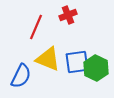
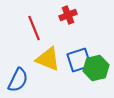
red line: moved 2 px left, 1 px down; rotated 45 degrees counterclockwise
blue square: moved 2 px right, 2 px up; rotated 10 degrees counterclockwise
green hexagon: rotated 20 degrees clockwise
blue semicircle: moved 3 px left, 4 px down
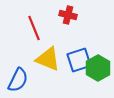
red cross: rotated 36 degrees clockwise
green hexagon: moved 2 px right; rotated 15 degrees counterclockwise
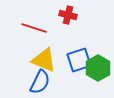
red line: rotated 50 degrees counterclockwise
yellow triangle: moved 4 px left, 1 px down
blue semicircle: moved 22 px right, 2 px down
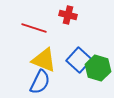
blue square: rotated 30 degrees counterclockwise
green hexagon: rotated 15 degrees counterclockwise
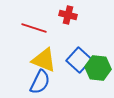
green hexagon: rotated 10 degrees counterclockwise
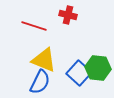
red line: moved 2 px up
blue square: moved 13 px down
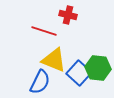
red line: moved 10 px right, 5 px down
yellow triangle: moved 10 px right
